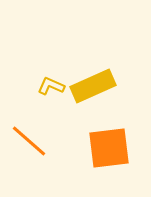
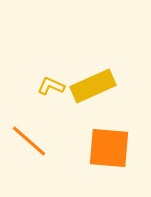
orange square: rotated 12 degrees clockwise
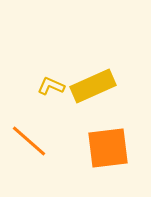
orange square: moved 1 px left; rotated 12 degrees counterclockwise
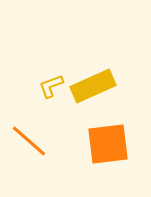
yellow L-shape: rotated 44 degrees counterclockwise
orange square: moved 4 px up
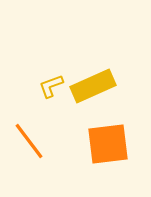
orange line: rotated 12 degrees clockwise
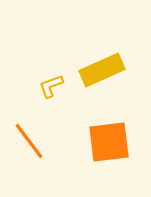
yellow rectangle: moved 9 px right, 16 px up
orange square: moved 1 px right, 2 px up
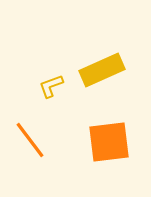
orange line: moved 1 px right, 1 px up
